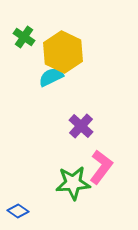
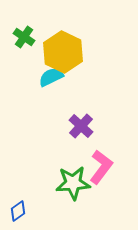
blue diamond: rotated 70 degrees counterclockwise
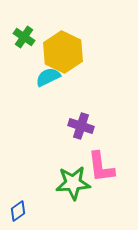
cyan semicircle: moved 3 px left
purple cross: rotated 25 degrees counterclockwise
pink L-shape: rotated 136 degrees clockwise
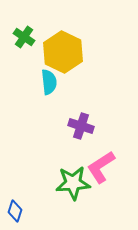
cyan semicircle: moved 1 px right, 5 px down; rotated 110 degrees clockwise
pink L-shape: rotated 64 degrees clockwise
blue diamond: moved 3 px left; rotated 35 degrees counterclockwise
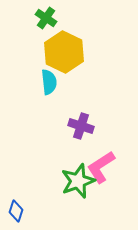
green cross: moved 22 px right, 19 px up
yellow hexagon: moved 1 px right
green star: moved 5 px right, 2 px up; rotated 16 degrees counterclockwise
blue diamond: moved 1 px right
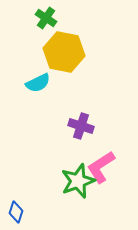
yellow hexagon: rotated 15 degrees counterclockwise
cyan semicircle: moved 11 px left, 1 px down; rotated 70 degrees clockwise
blue diamond: moved 1 px down
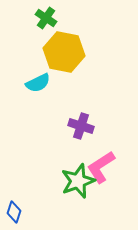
blue diamond: moved 2 px left
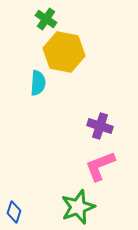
green cross: moved 1 px down
cyan semicircle: rotated 60 degrees counterclockwise
purple cross: moved 19 px right
pink L-shape: moved 1 px left, 1 px up; rotated 12 degrees clockwise
green star: moved 26 px down
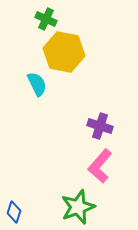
green cross: rotated 10 degrees counterclockwise
cyan semicircle: moved 1 px left, 1 px down; rotated 30 degrees counterclockwise
pink L-shape: rotated 28 degrees counterclockwise
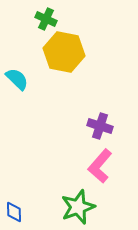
cyan semicircle: moved 20 px left, 5 px up; rotated 20 degrees counterclockwise
blue diamond: rotated 20 degrees counterclockwise
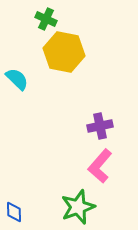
purple cross: rotated 30 degrees counterclockwise
